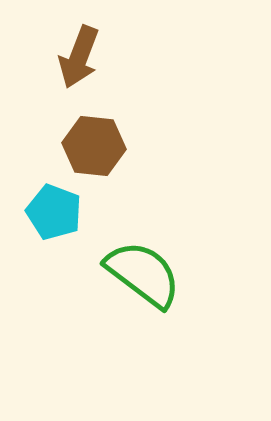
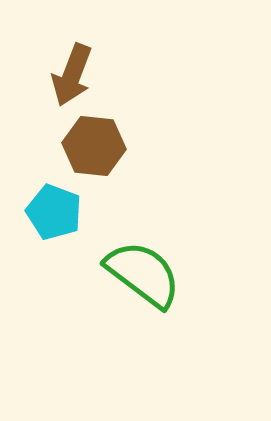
brown arrow: moved 7 px left, 18 px down
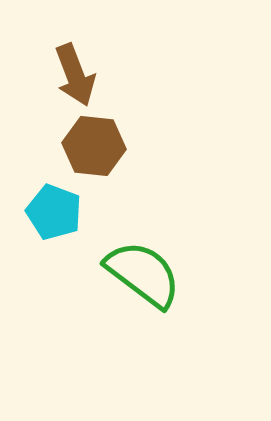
brown arrow: moved 3 px right; rotated 42 degrees counterclockwise
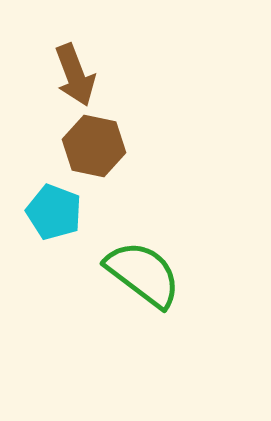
brown hexagon: rotated 6 degrees clockwise
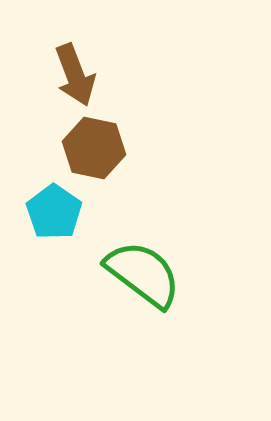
brown hexagon: moved 2 px down
cyan pentagon: rotated 14 degrees clockwise
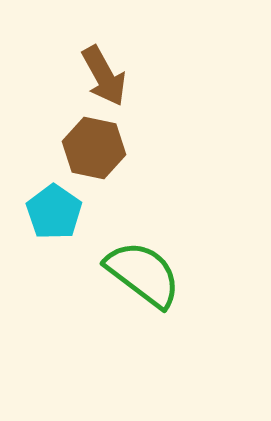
brown arrow: moved 29 px right, 1 px down; rotated 8 degrees counterclockwise
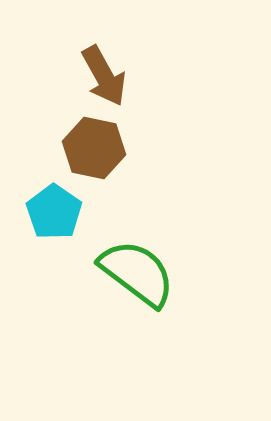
green semicircle: moved 6 px left, 1 px up
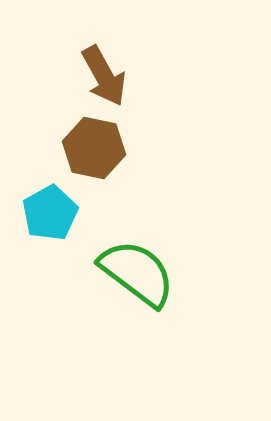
cyan pentagon: moved 4 px left, 1 px down; rotated 8 degrees clockwise
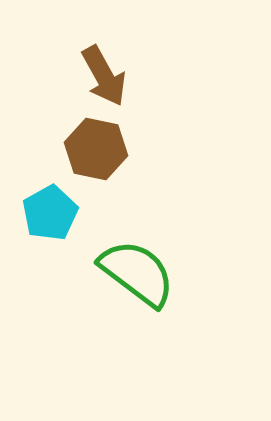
brown hexagon: moved 2 px right, 1 px down
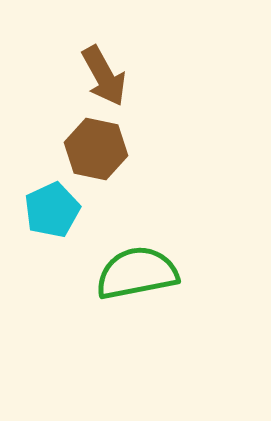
cyan pentagon: moved 2 px right, 3 px up; rotated 4 degrees clockwise
green semicircle: rotated 48 degrees counterclockwise
